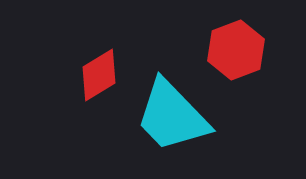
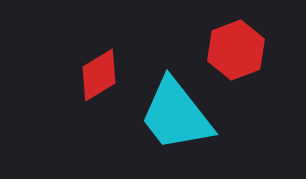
cyan trapezoid: moved 4 px right, 1 px up; rotated 6 degrees clockwise
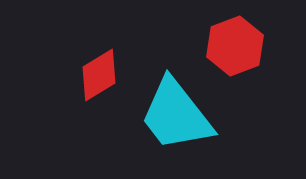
red hexagon: moved 1 px left, 4 px up
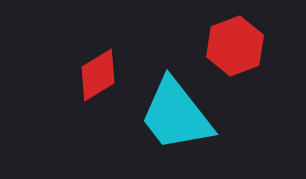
red diamond: moved 1 px left
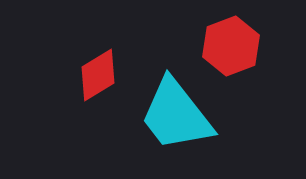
red hexagon: moved 4 px left
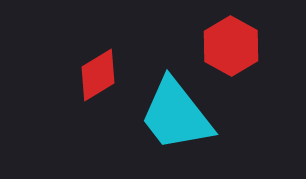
red hexagon: rotated 10 degrees counterclockwise
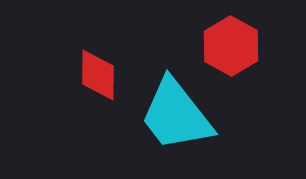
red diamond: rotated 58 degrees counterclockwise
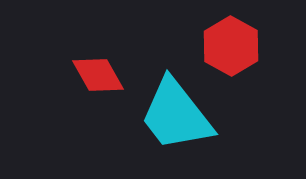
red diamond: rotated 30 degrees counterclockwise
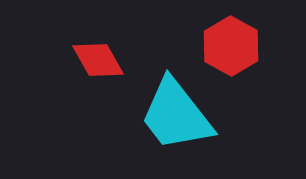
red diamond: moved 15 px up
